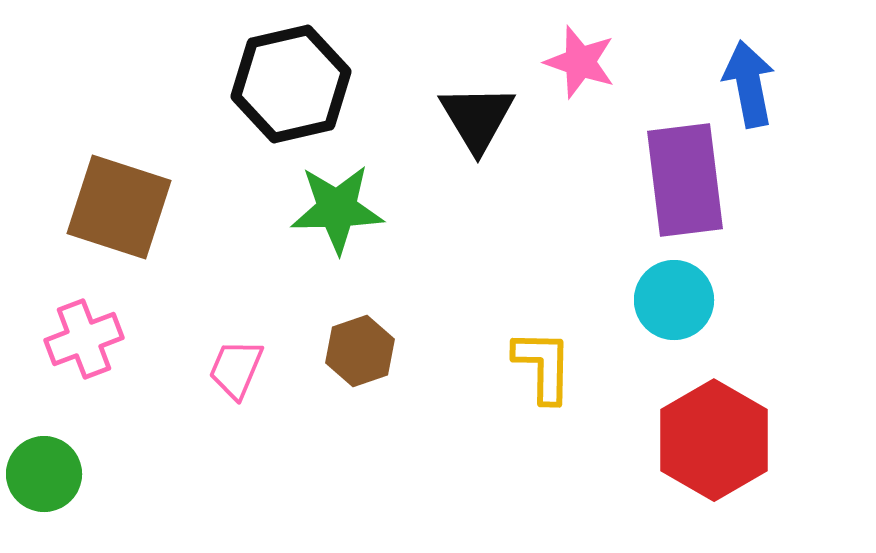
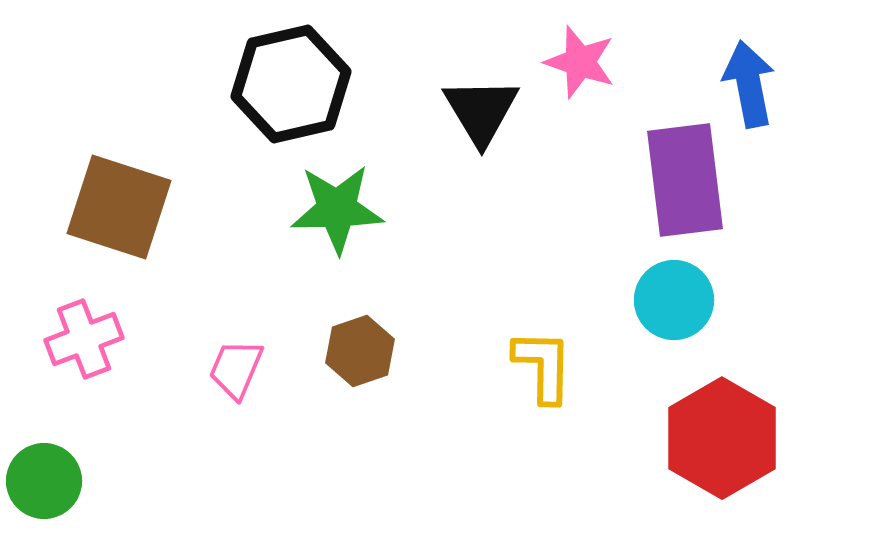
black triangle: moved 4 px right, 7 px up
red hexagon: moved 8 px right, 2 px up
green circle: moved 7 px down
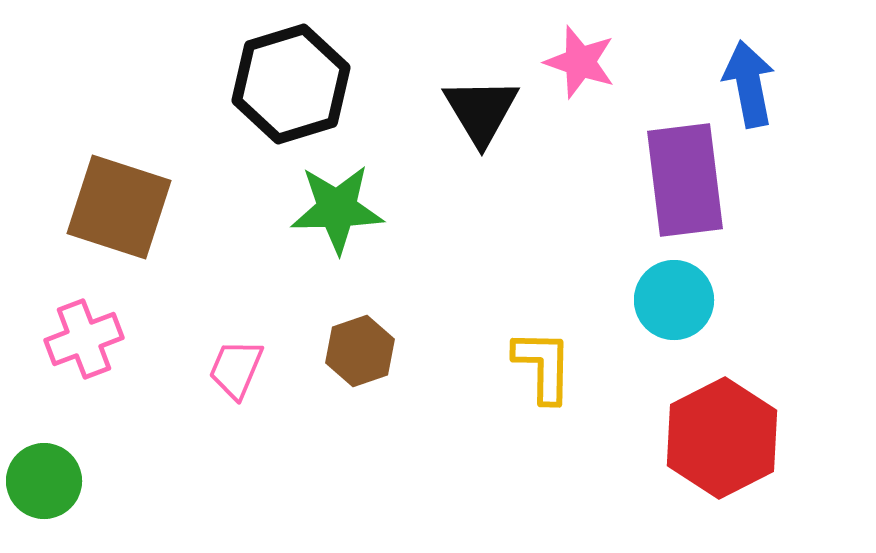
black hexagon: rotated 4 degrees counterclockwise
red hexagon: rotated 3 degrees clockwise
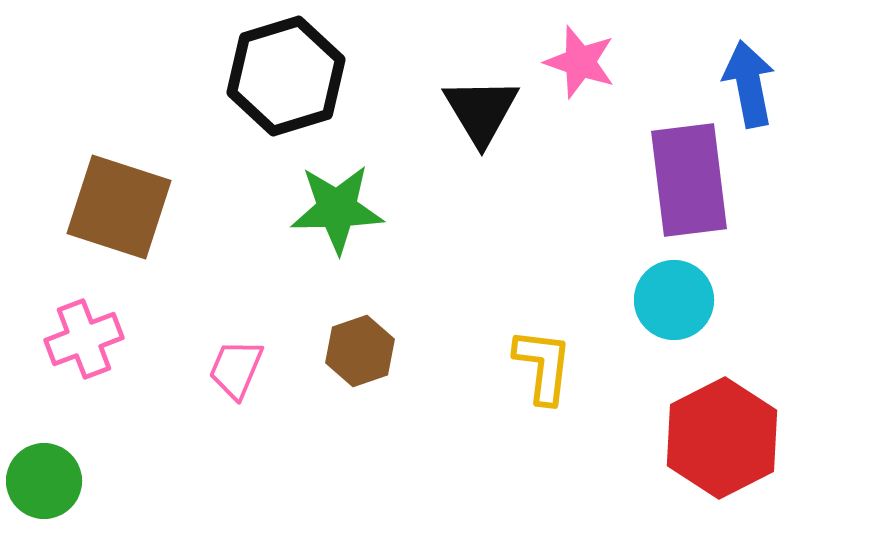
black hexagon: moved 5 px left, 8 px up
purple rectangle: moved 4 px right
yellow L-shape: rotated 6 degrees clockwise
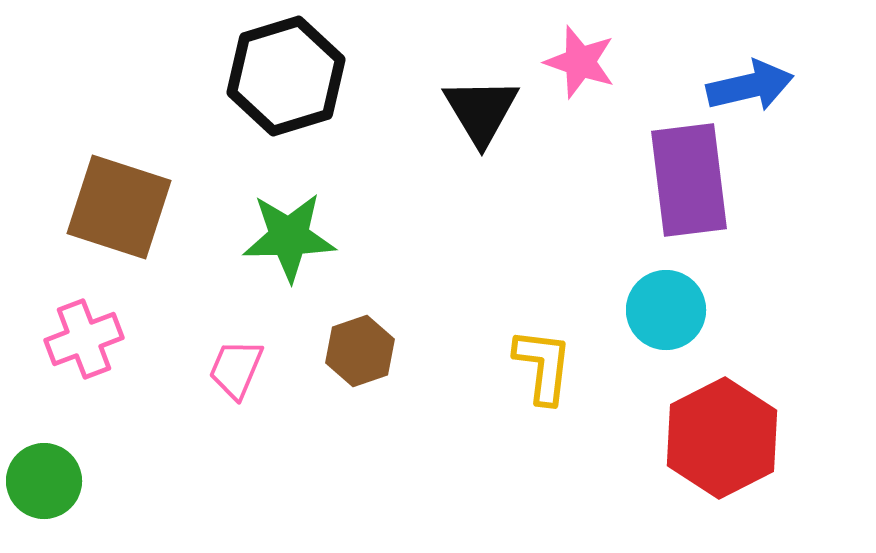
blue arrow: moved 1 px right, 2 px down; rotated 88 degrees clockwise
green star: moved 48 px left, 28 px down
cyan circle: moved 8 px left, 10 px down
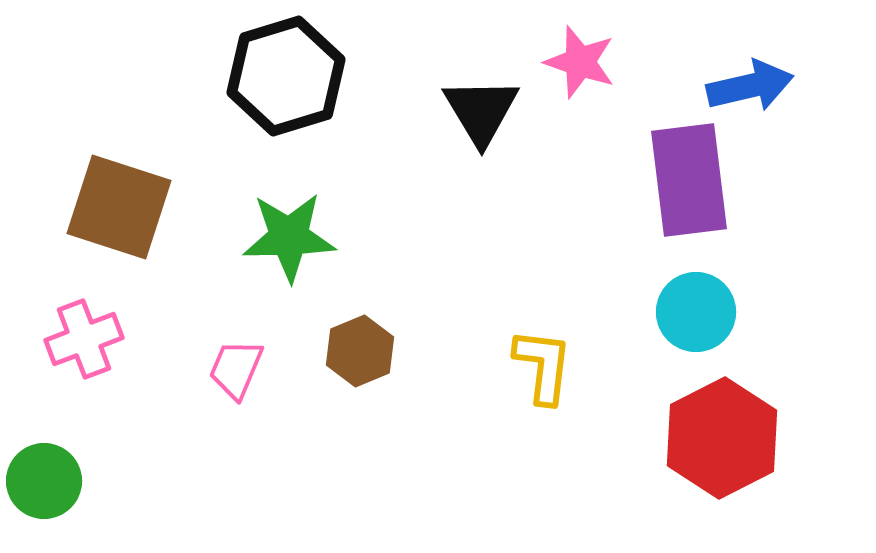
cyan circle: moved 30 px right, 2 px down
brown hexagon: rotated 4 degrees counterclockwise
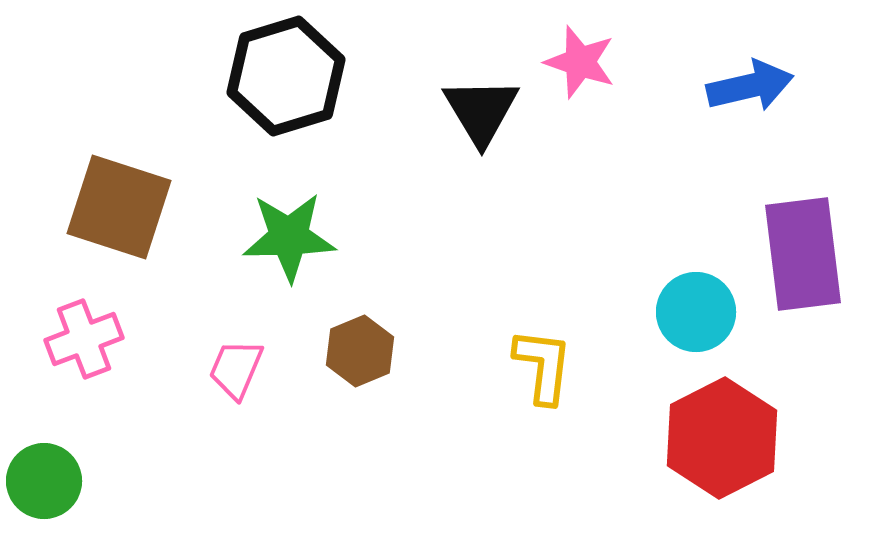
purple rectangle: moved 114 px right, 74 px down
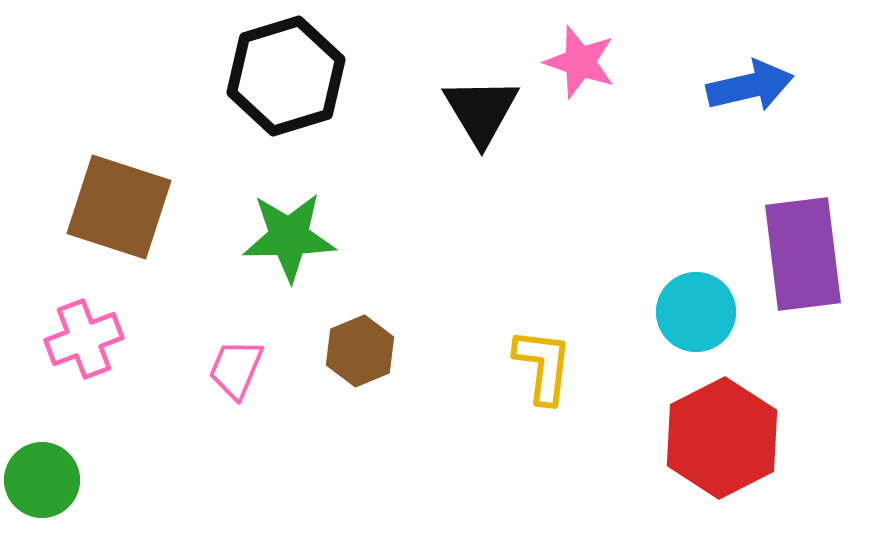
green circle: moved 2 px left, 1 px up
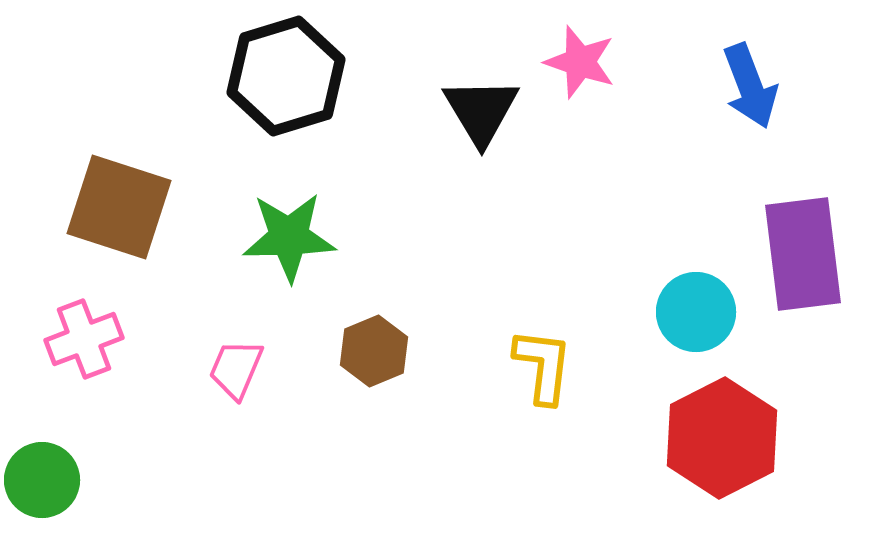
blue arrow: rotated 82 degrees clockwise
brown hexagon: moved 14 px right
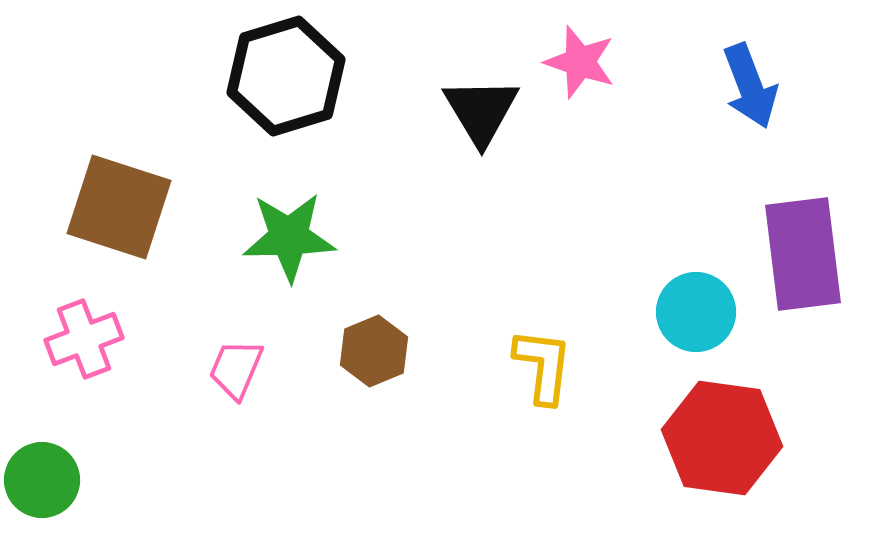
red hexagon: rotated 25 degrees counterclockwise
